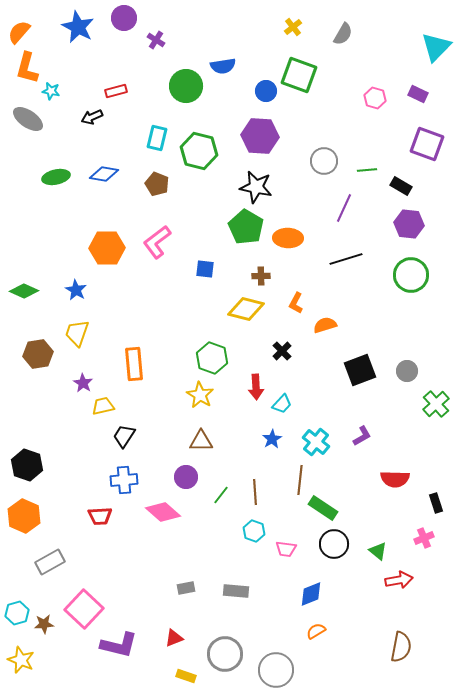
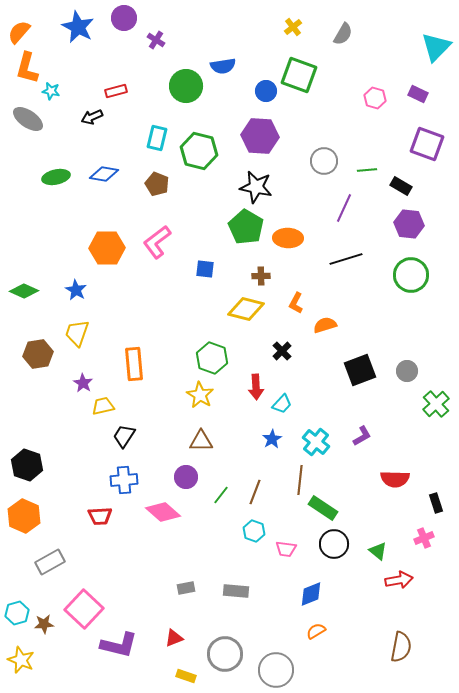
brown line at (255, 492): rotated 25 degrees clockwise
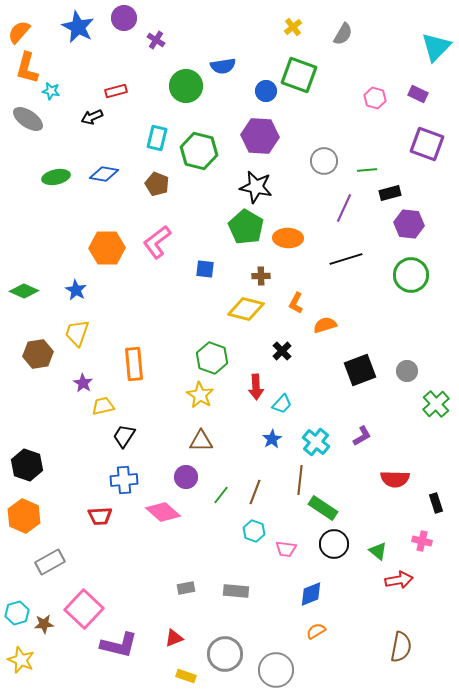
black rectangle at (401, 186): moved 11 px left, 7 px down; rotated 45 degrees counterclockwise
pink cross at (424, 538): moved 2 px left, 3 px down; rotated 36 degrees clockwise
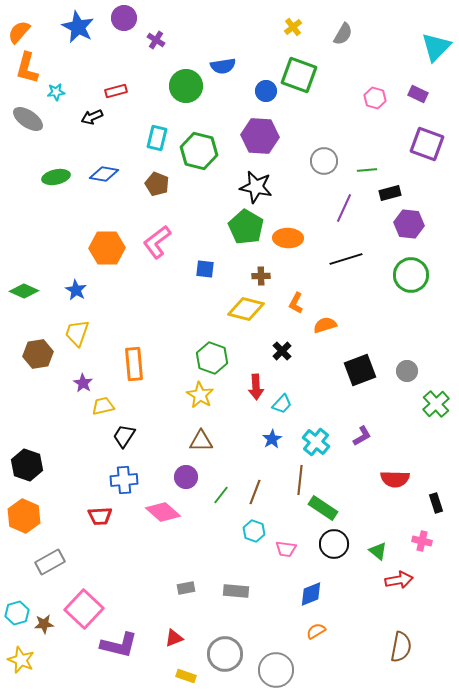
cyan star at (51, 91): moved 5 px right, 1 px down; rotated 18 degrees counterclockwise
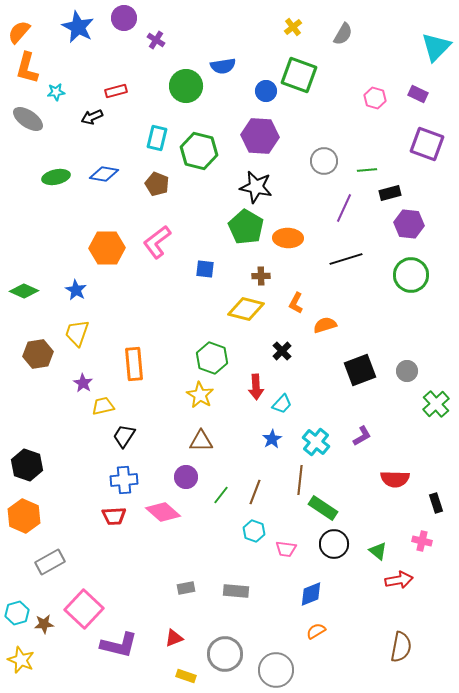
red trapezoid at (100, 516): moved 14 px right
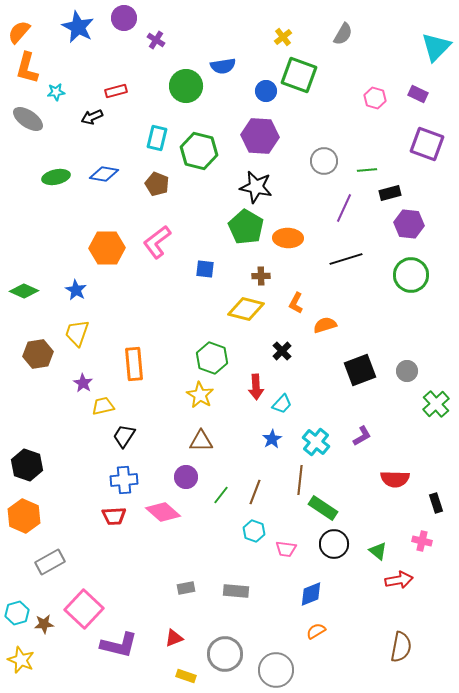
yellow cross at (293, 27): moved 10 px left, 10 px down
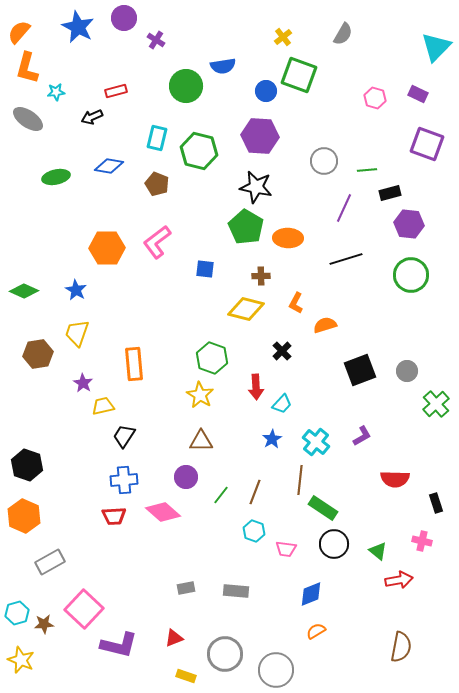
blue diamond at (104, 174): moved 5 px right, 8 px up
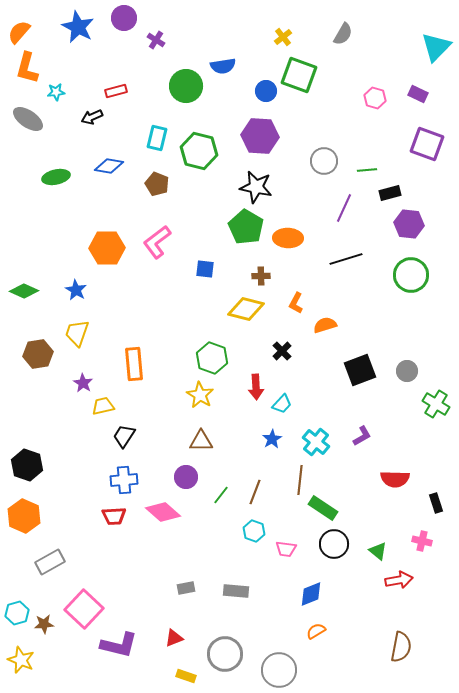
green cross at (436, 404): rotated 16 degrees counterclockwise
gray circle at (276, 670): moved 3 px right
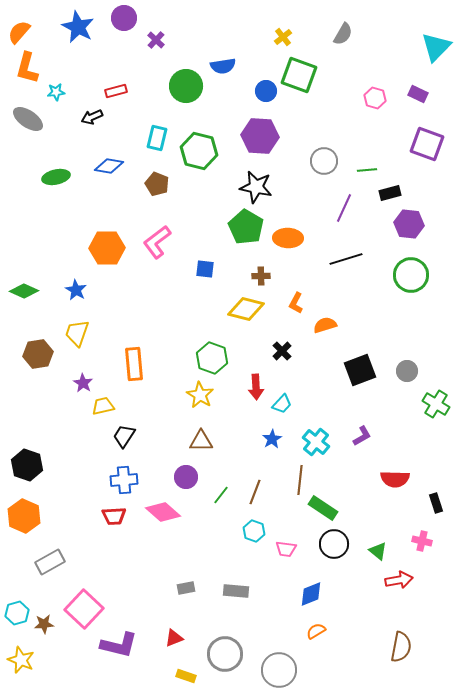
purple cross at (156, 40): rotated 12 degrees clockwise
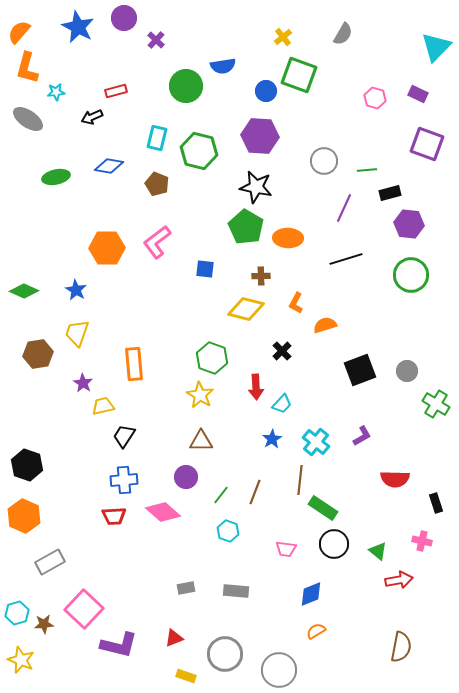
cyan hexagon at (254, 531): moved 26 px left
